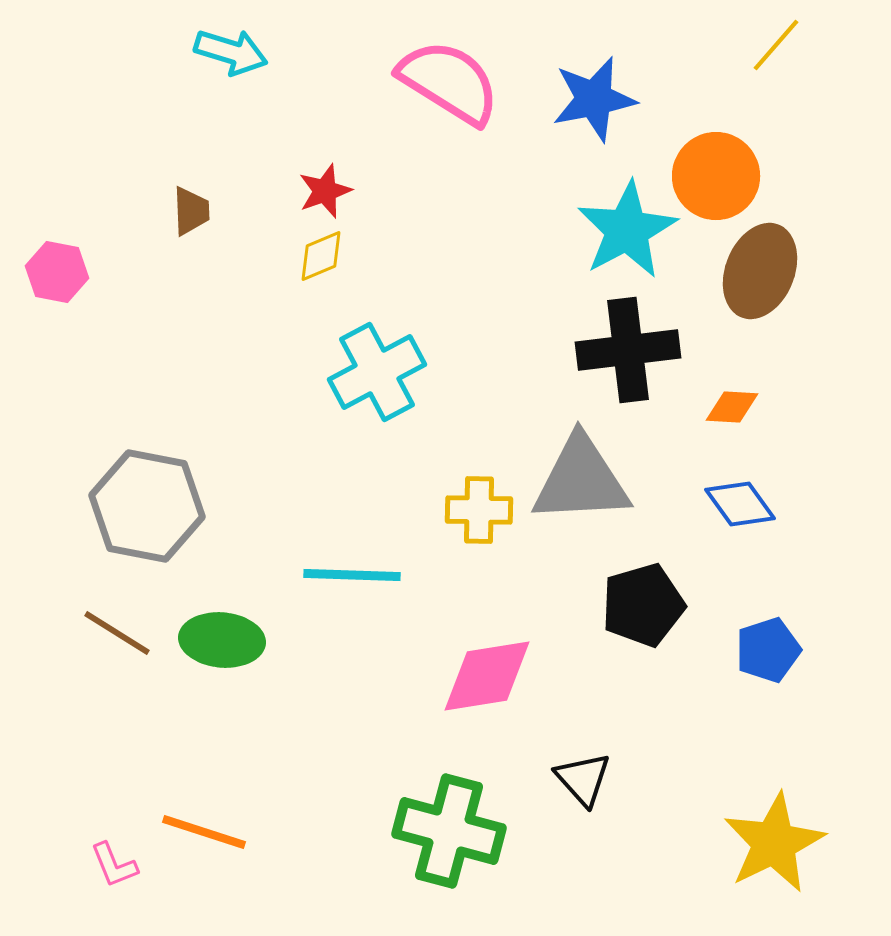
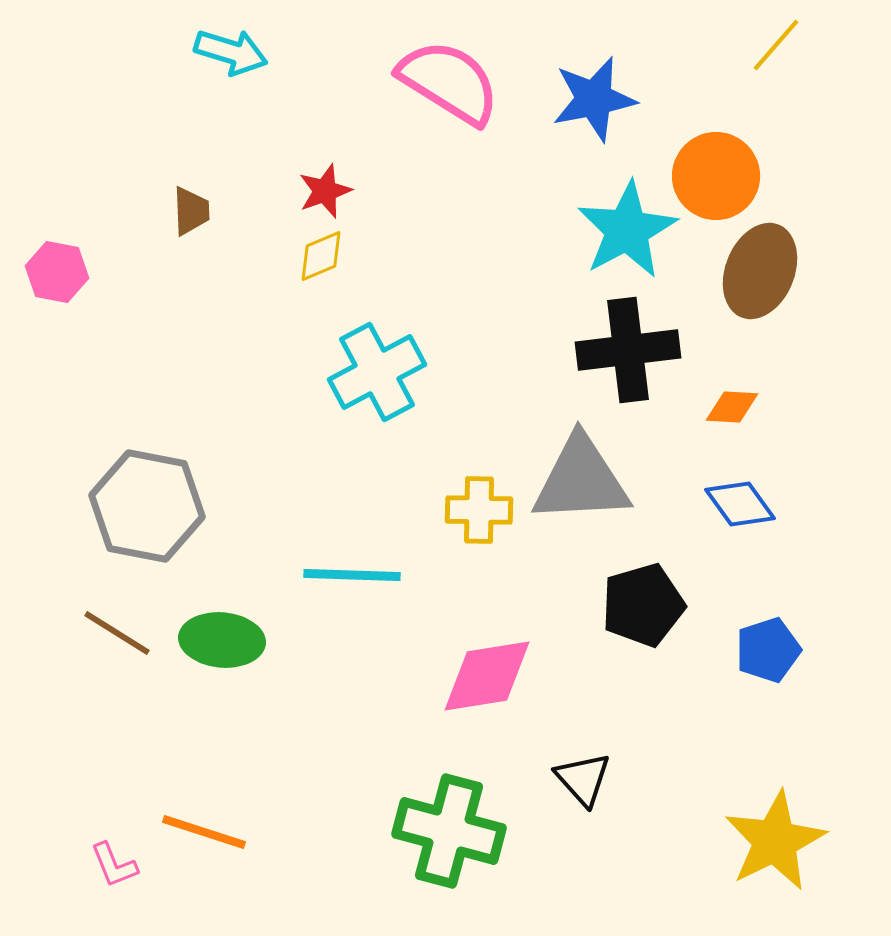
yellow star: moved 1 px right, 2 px up
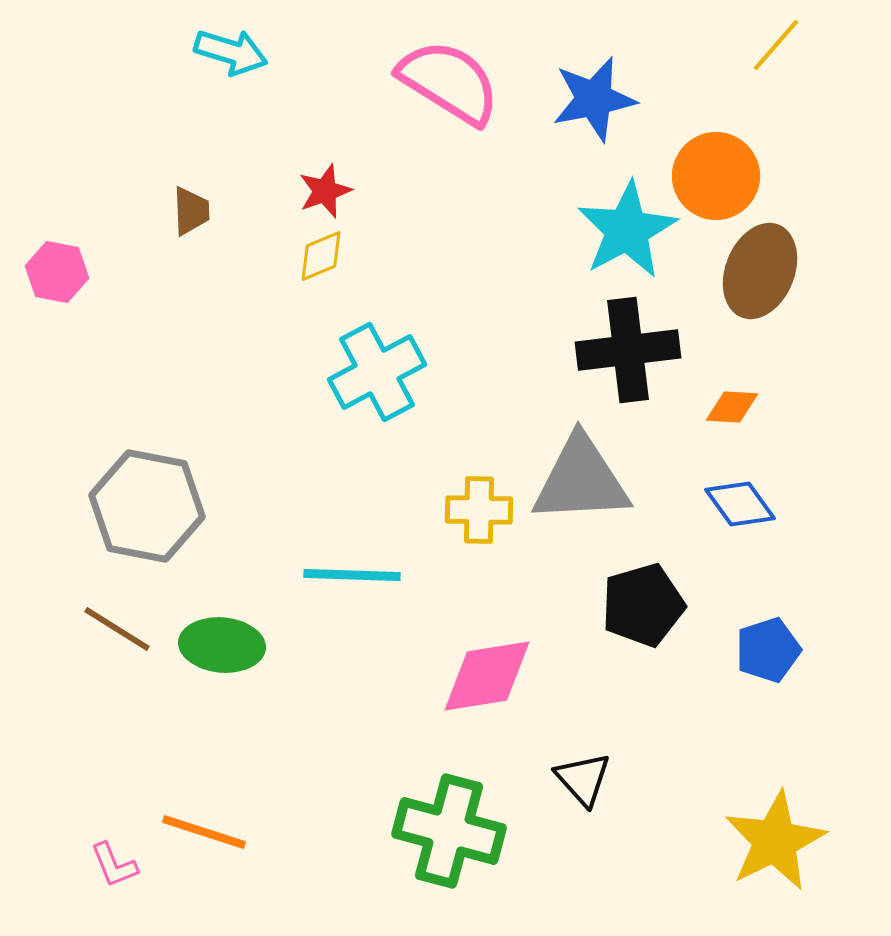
brown line: moved 4 px up
green ellipse: moved 5 px down
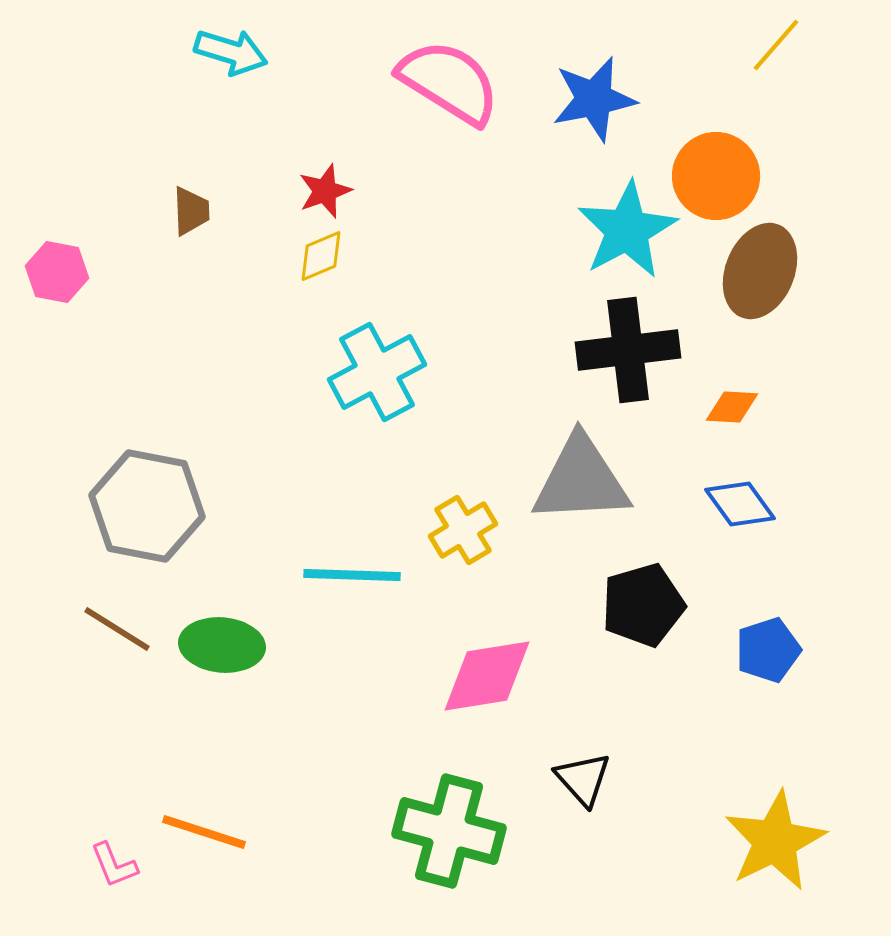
yellow cross: moved 16 px left, 20 px down; rotated 32 degrees counterclockwise
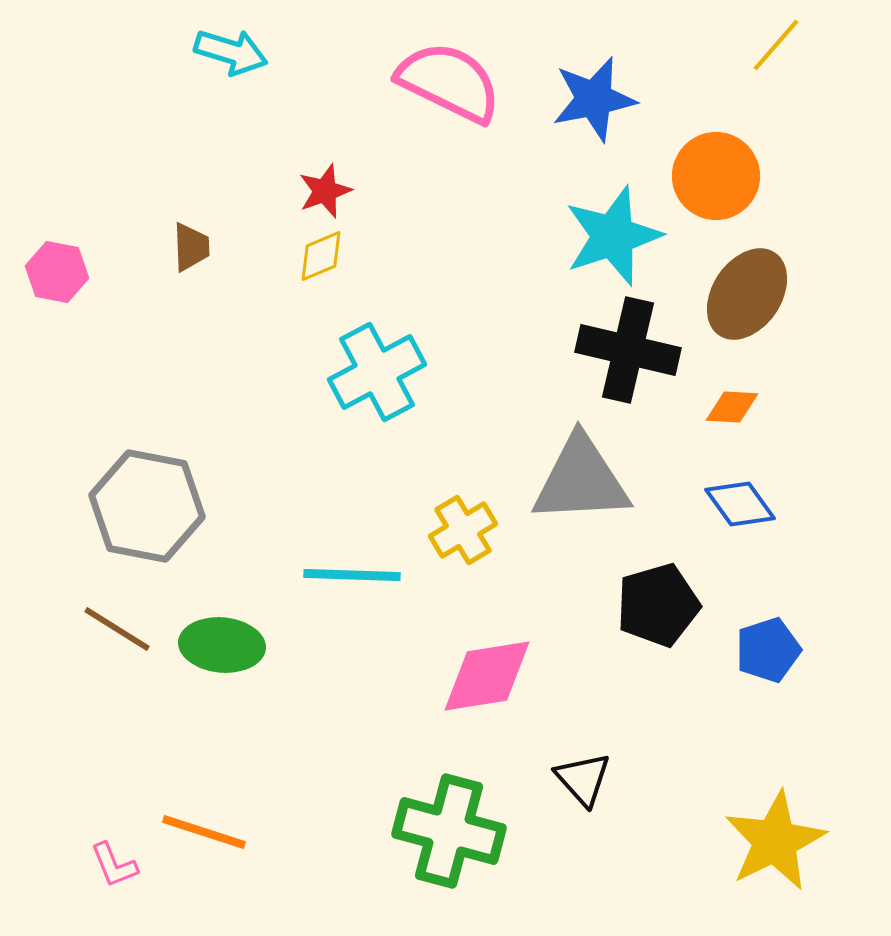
pink semicircle: rotated 6 degrees counterclockwise
brown trapezoid: moved 36 px down
cyan star: moved 14 px left, 6 px down; rotated 10 degrees clockwise
brown ellipse: moved 13 px left, 23 px down; rotated 12 degrees clockwise
black cross: rotated 20 degrees clockwise
black pentagon: moved 15 px right
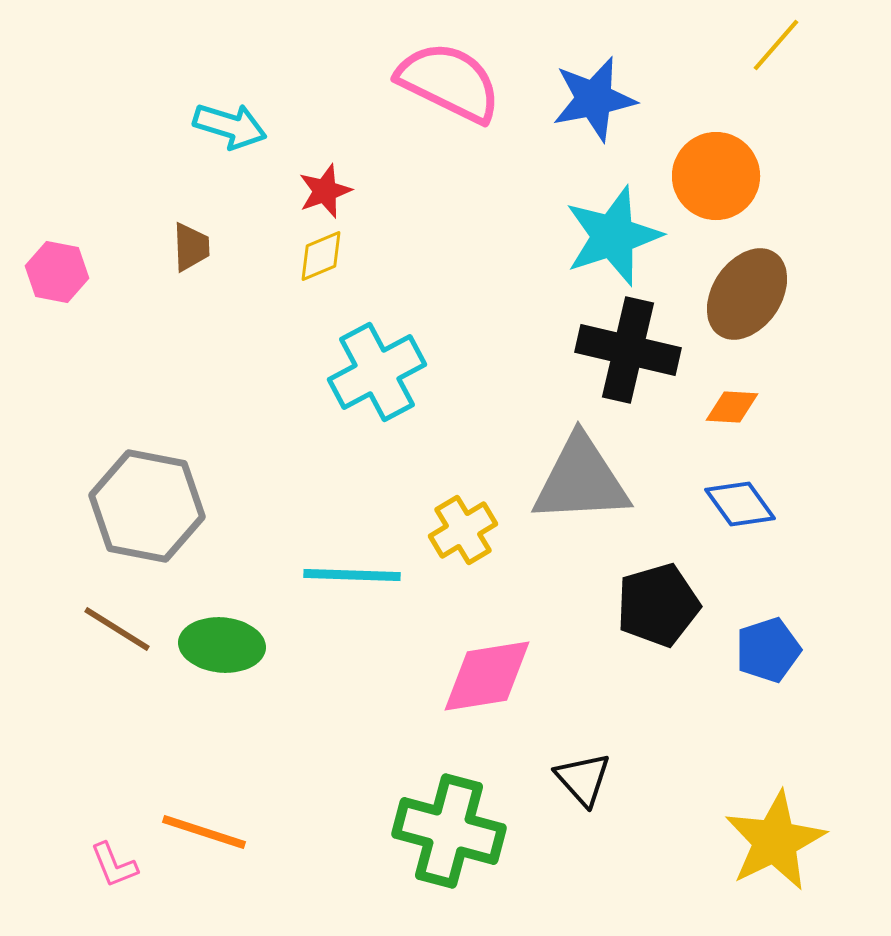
cyan arrow: moved 1 px left, 74 px down
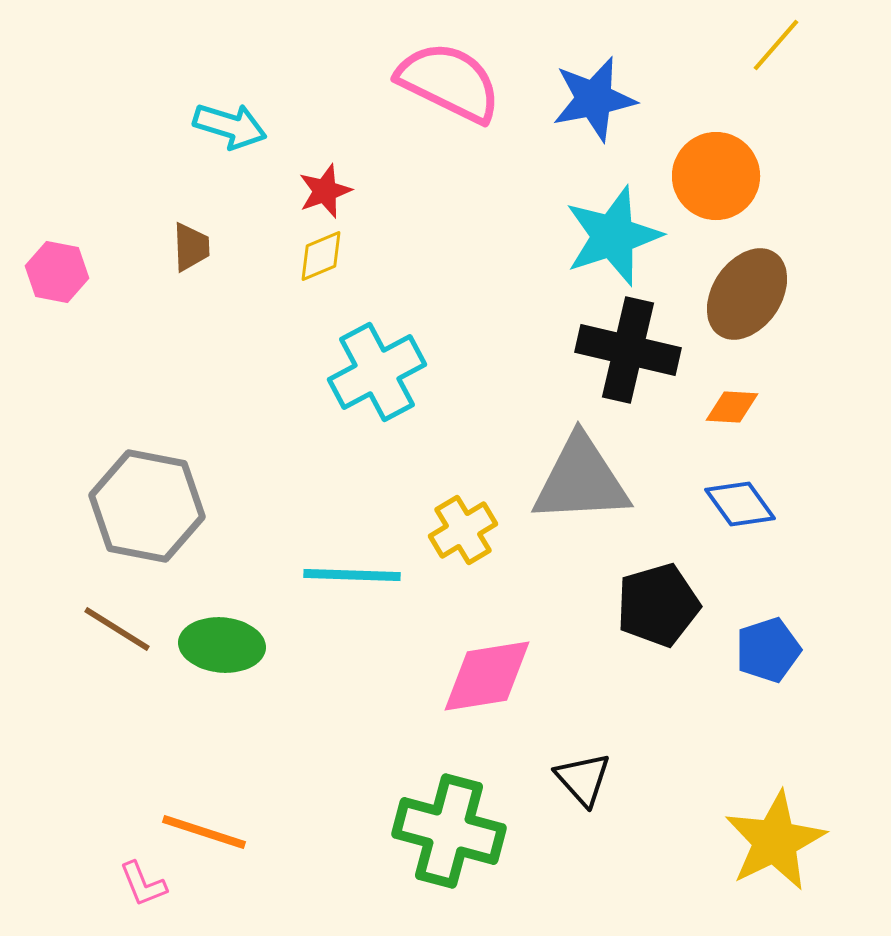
pink L-shape: moved 29 px right, 19 px down
